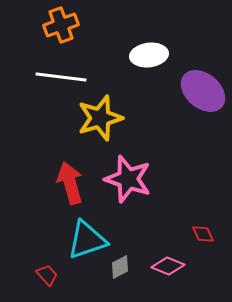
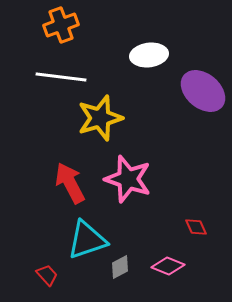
red arrow: rotated 12 degrees counterclockwise
red diamond: moved 7 px left, 7 px up
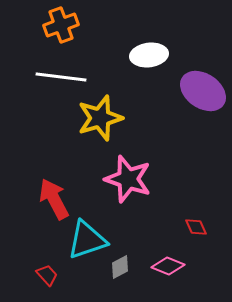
purple ellipse: rotated 6 degrees counterclockwise
red arrow: moved 16 px left, 16 px down
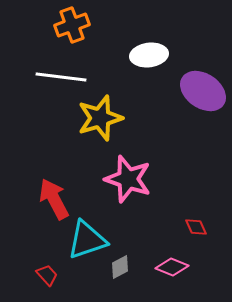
orange cross: moved 11 px right
pink diamond: moved 4 px right, 1 px down
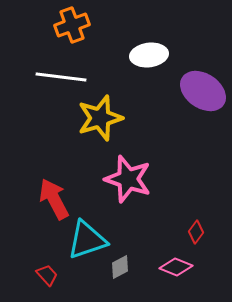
red diamond: moved 5 px down; rotated 60 degrees clockwise
pink diamond: moved 4 px right
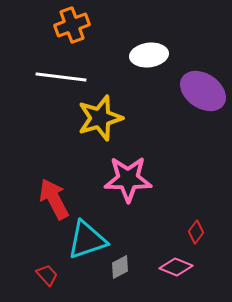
pink star: rotated 18 degrees counterclockwise
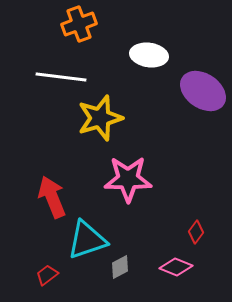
orange cross: moved 7 px right, 1 px up
white ellipse: rotated 15 degrees clockwise
red arrow: moved 2 px left, 2 px up; rotated 6 degrees clockwise
red trapezoid: rotated 85 degrees counterclockwise
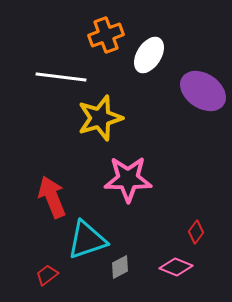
orange cross: moved 27 px right, 11 px down
white ellipse: rotated 66 degrees counterclockwise
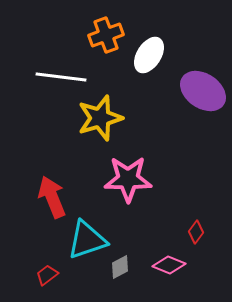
pink diamond: moved 7 px left, 2 px up
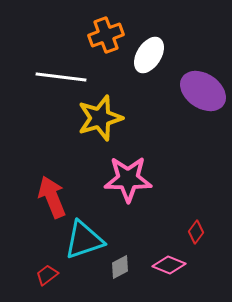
cyan triangle: moved 3 px left
